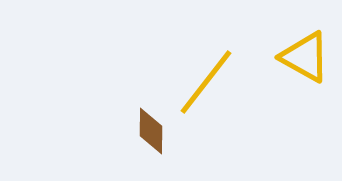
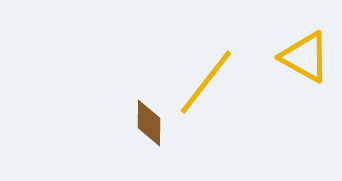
brown diamond: moved 2 px left, 8 px up
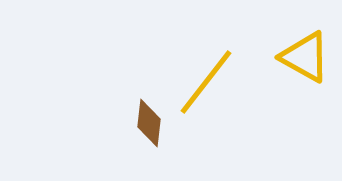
brown diamond: rotated 6 degrees clockwise
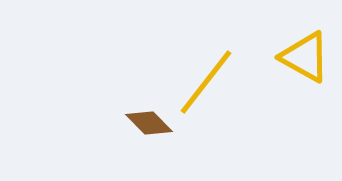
brown diamond: rotated 51 degrees counterclockwise
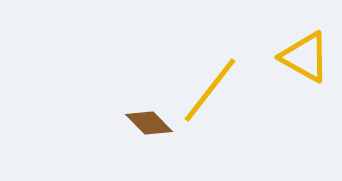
yellow line: moved 4 px right, 8 px down
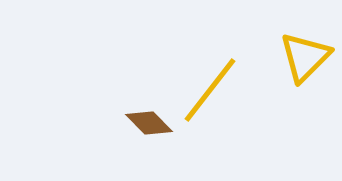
yellow triangle: rotated 46 degrees clockwise
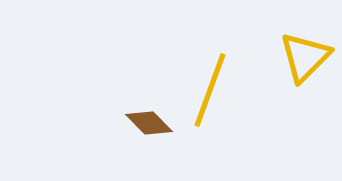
yellow line: rotated 18 degrees counterclockwise
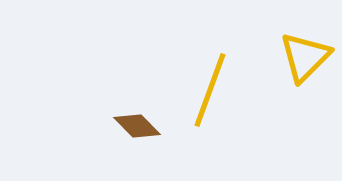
brown diamond: moved 12 px left, 3 px down
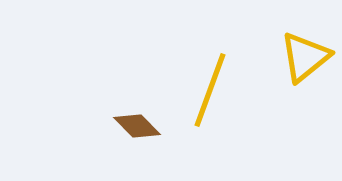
yellow triangle: rotated 6 degrees clockwise
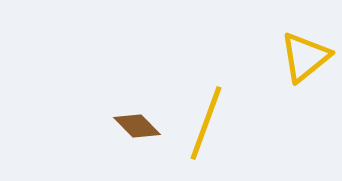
yellow line: moved 4 px left, 33 px down
